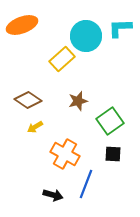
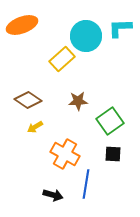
brown star: rotated 12 degrees clockwise
blue line: rotated 12 degrees counterclockwise
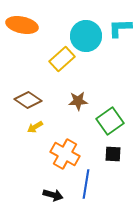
orange ellipse: rotated 32 degrees clockwise
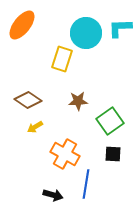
orange ellipse: rotated 64 degrees counterclockwise
cyan circle: moved 3 px up
yellow rectangle: rotated 30 degrees counterclockwise
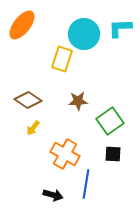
cyan circle: moved 2 px left, 1 px down
yellow arrow: moved 2 px left, 1 px down; rotated 21 degrees counterclockwise
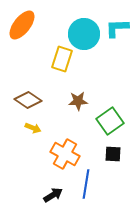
cyan L-shape: moved 3 px left
yellow arrow: rotated 105 degrees counterclockwise
black arrow: rotated 48 degrees counterclockwise
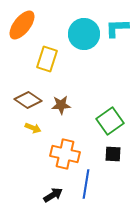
yellow rectangle: moved 15 px left
brown star: moved 17 px left, 4 px down
orange cross: rotated 16 degrees counterclockwise
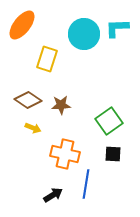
green square: moved 1 px left
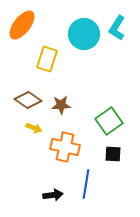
cyan L-shape: rotated 55 degrees counterclockwise
yellow arrow: moved 1 px right
orange cross: moved 7 px up
black arrow: rotated 24 degrees clockwise
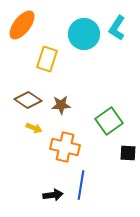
black square: moved 15 px right, 1 px up
blue line: moved 5 px left, 1 px down
